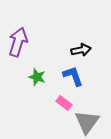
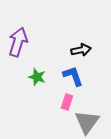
pink rectangle: moved 3 px right, 1 px up; rotated 70 degrees clockwise
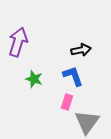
green star: moved 3 px left, 2 px down
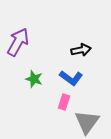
purple arrow: rotated 12 degrees clockwise
blue L-shape: moved 2 px left, 2 px down; rotated 145 degrees clockwise
pink rectangle: moved 3 px left
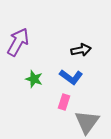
blue L-shape: moved 1 px up
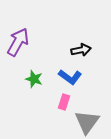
blue L-shape: moved 1 px left
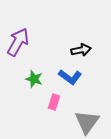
pink rectangle: moved 10 px left
